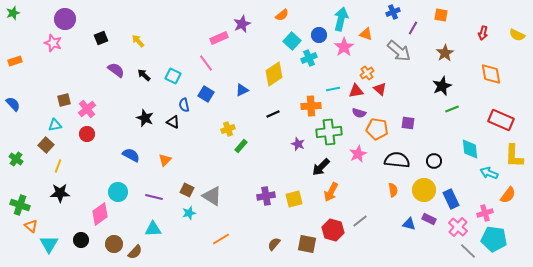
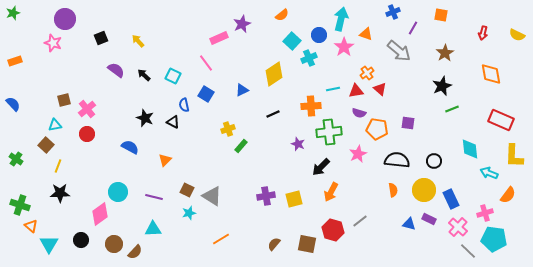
blue semicircle at (131, 155): moved 1 px left, 8 px up
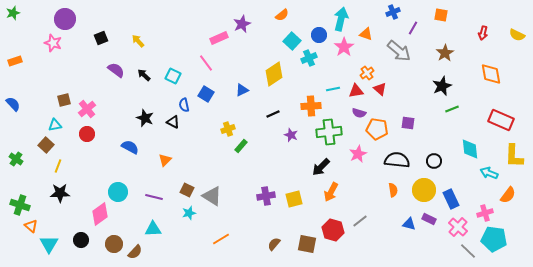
purple star at (298, 144): moved 7 px left, 9 px up
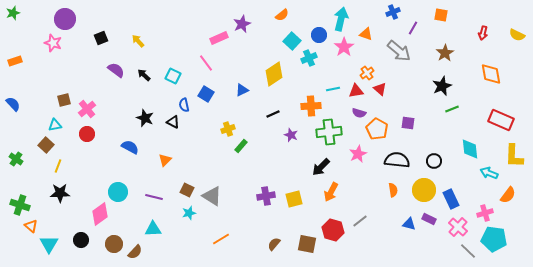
orange pentagon at (377, 129): rotated 20 degrees clockwise
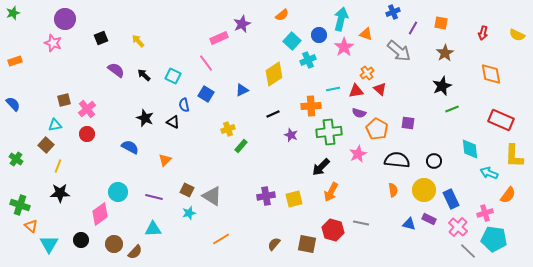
orange square at (441, 15): moved 8 px down
cyan cross at (309, 58): moved 1 px left, 2 px down
gray line at (360, 221): moved 1 px right, 2 px down; rotated 49 degrees clockwise
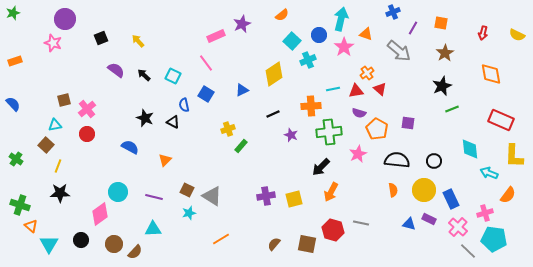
pink rectangle at (219, 38): moved 3 px left, 2 px up
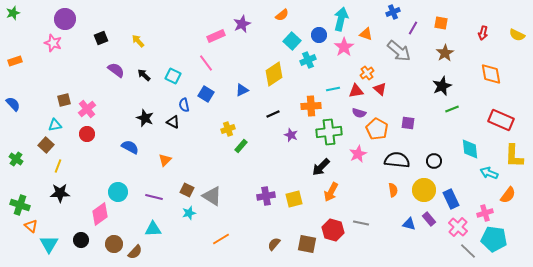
purple rectangle at (429, 219): rotated 24 degrees clockwise
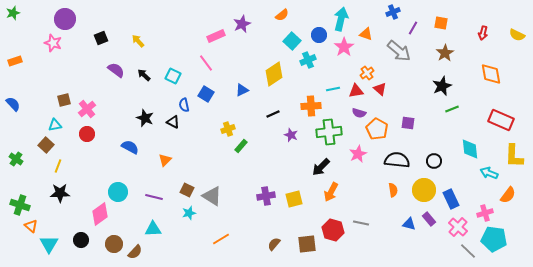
brown square at (307, 244): rotated 18 degrees counterclockwise
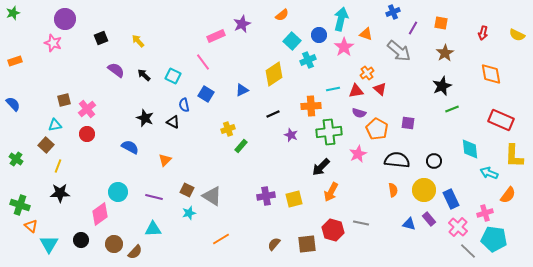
pink line at (206, 63): moved 3 px left, 1 px up
